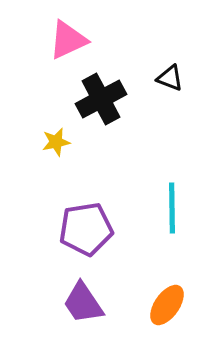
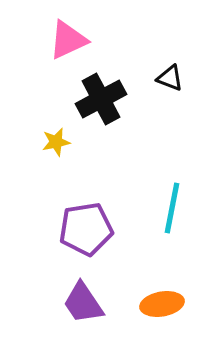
cyan line: rotated 12 degrees clockwise
orange ellipse: moved 5 px left, 1 px up; rotated 45 degrees clockwise
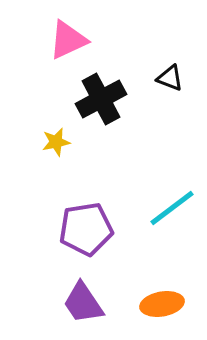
cyan line: rotated 42 degrees clockwise
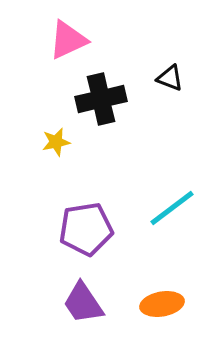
black cross: rotated 15 degrees clockwise
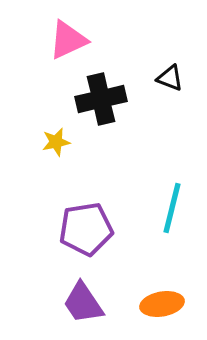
cyan line: rotated 39 degrees counterclockwise
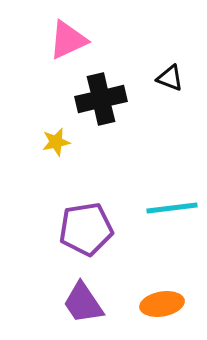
cyan line: rotated 69 degrees clockwise
